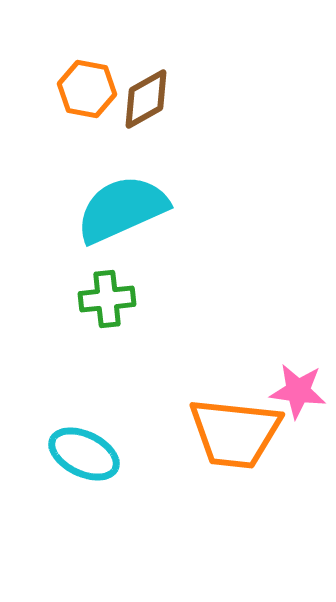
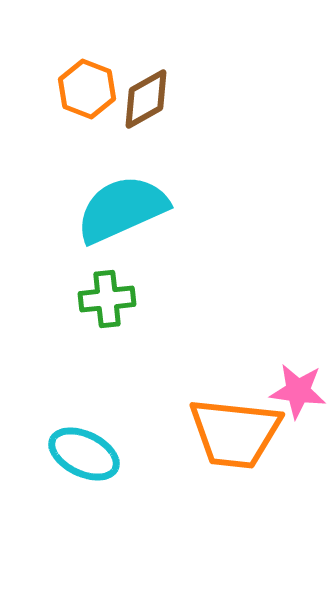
orange hexagon: rotated 10 degrees clockwise
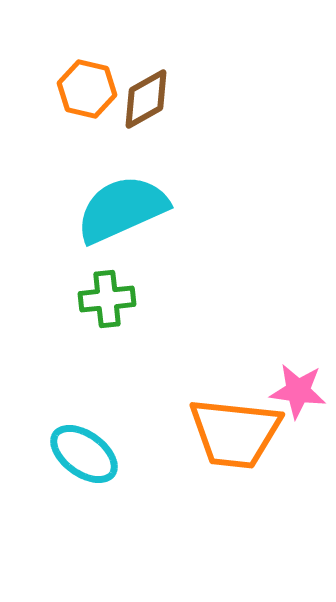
orange hexagon: rotated 8 degrees counterclockwise
cyan ellipse: rotated 10 degrees clockwise
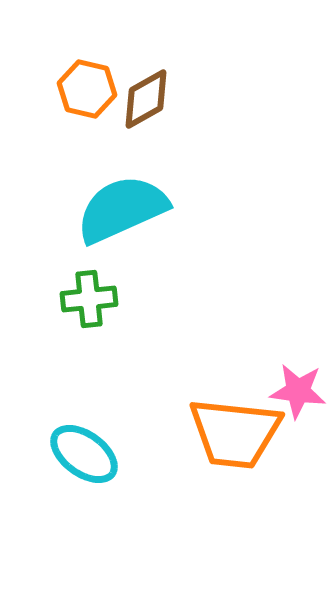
green cross: moved 18 px left
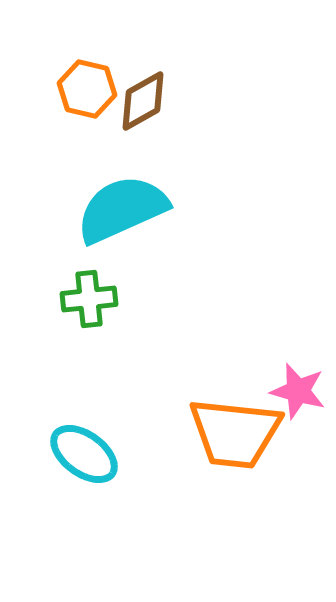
brown diamond: moved 3 px left, 2 px down
pink star: rotated 8 degrees clockwise
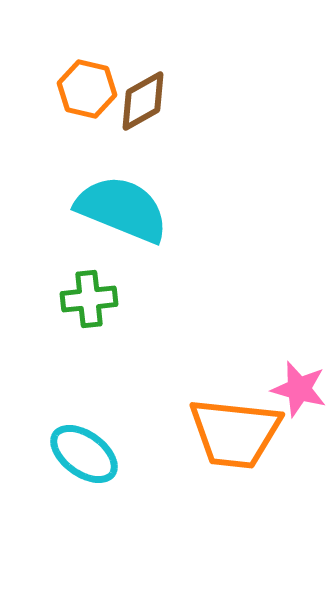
cyan semicircle: rotated 46 degrees clockwise
pink star: moved 1 px right, 2 px up
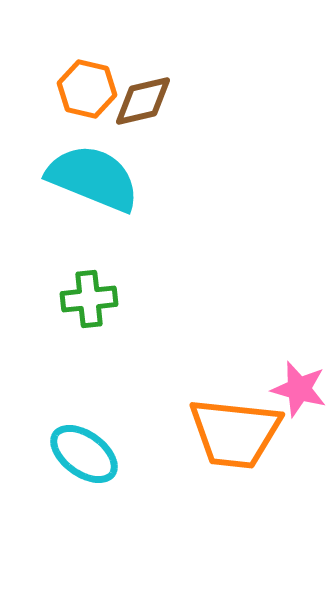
brown diamond: rotated 16 degrees clockwise
cyan semicircle: moved 29 px left, 31 px up
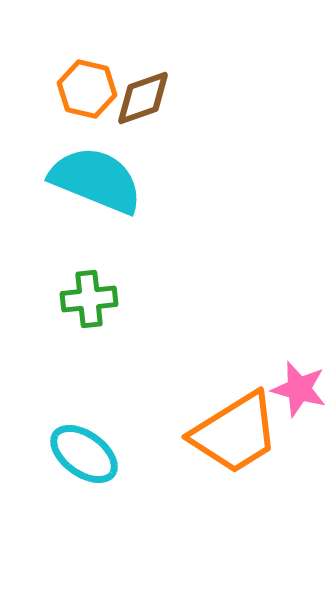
brown diamond: moved 3 px up; rotated 6 degrees counterclockwise
cyan semicircle: moved 3 px right, 2 px down
orange trapezoid: rotated 38 degrees counterclockwise
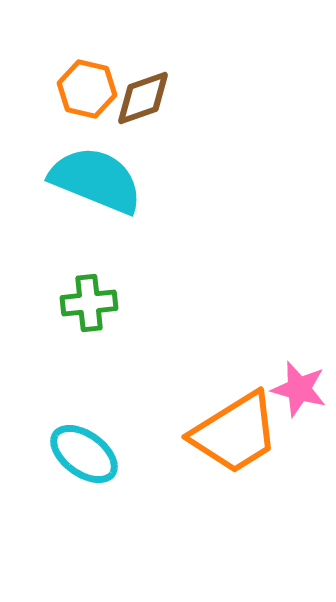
green cross: moved 4 px down
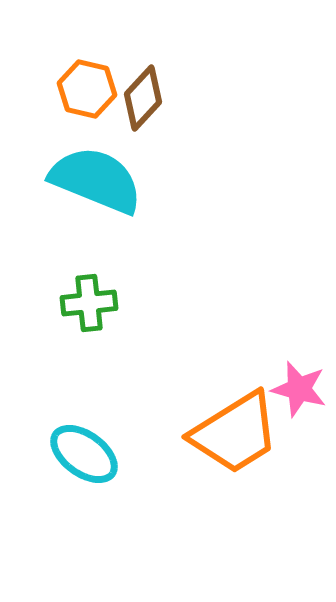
brown diamond: rotated 28 degrees counterclockwise
